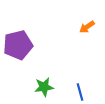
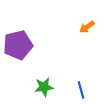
blue line: moved 1 px right, 2 px up
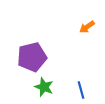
purple pentagon: moved 14 px right, 12 px down
green star: rotated 30 degrees clockwise
